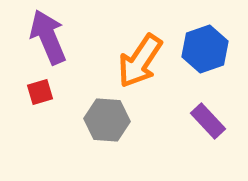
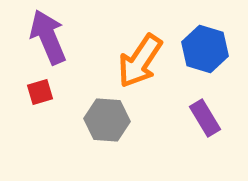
blue hexagon: rotated 24 degrees counterclockwise
purple rectangle: moved 3 px left, 3 px up; rotated 12 degrees clockwise
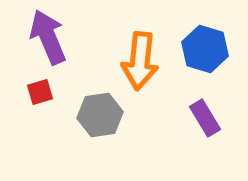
orange arrow: rotated 28 degrees counterclockwise
gray hexagon: moved 7 px left, 5 px up; rotated 12 degrees counterclockwise
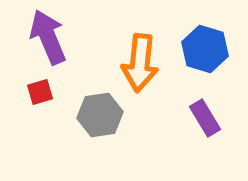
orange arrow: moved 2 px down
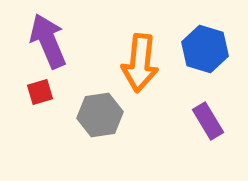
purple arrow: moved 4 px down
purple rectangle: moved 3 px right, 3 px down
